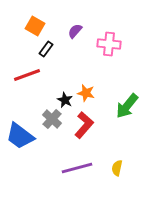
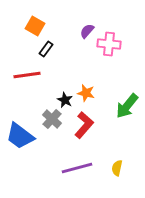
purple semicircle: moved 12 px right
red line: rotated 12 degrees clockwise
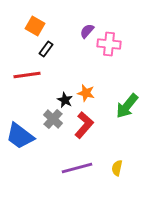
gray cross: moved 1 px right
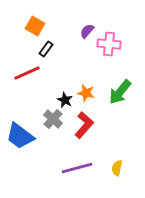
red line: moved 2 px up; rotated 16 degrees counterclockwise
green arrow: moved 7 px left, 14 px up
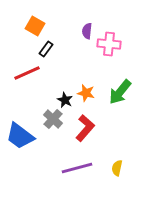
purple semicircle: rotated 35 degrees counterclockwise
red L-shape: moved 1 px right, 3 px down
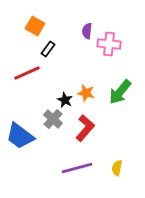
black rectangle: moved 2 px right
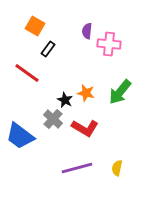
red line: rotated 60 degrees clockwise
red L-shape: rotated 80 degrees clockwise
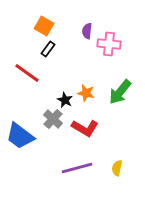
orange square: moved 9 px right
